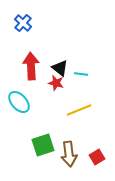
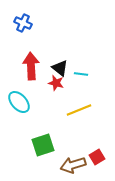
blue cross: rotated 18 degrees counterclockwise
brown arrow: moved 4 px right, 11 px down; rotated 80 degrees clockwise
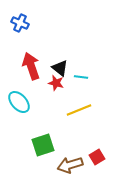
blue cross: moved 3 px left
red arrow: rotated 16 degrees counterclockwise
cyan line: moved 3 px down
brown arrow: moved 3 px left
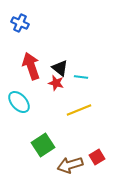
green square: rotated 15 degrees counterclockwise
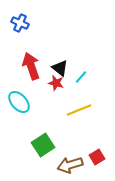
cyan line: rotated 56 degrees counterclockwise
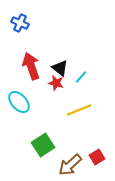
brown arrow: rotated 25 degrees counterclockwise
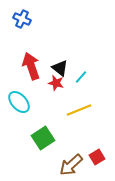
blue cross: moved 2 px right, 4 px up
green square: moved 7 px up
brown arrow: moved 1 px right
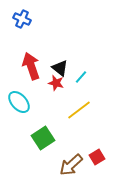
yellow line: rotated 15 degrees counterclockwise
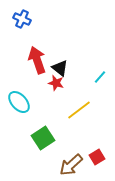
red arrow: moved 6 px right, 6 px up
cyan line: moved 19 px right
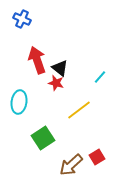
cyan ellipse: rotated 50 degrees clockwise
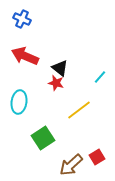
red arrow: moved 12 px left, 4 px up; rotated 48 degrees counterclockwise
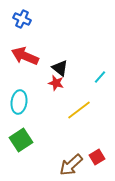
green square: moved 22 px left, 2 px down
